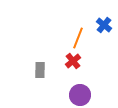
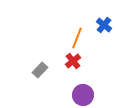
orange line: moved 1 px left
gray rectangle: rotated 42 degrees clockwise
purple circle: moved 3 px right
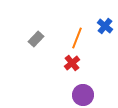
blue cross: moved 1 px right, 1 px down
red cross: moved 1 px left, 2 px down
gray rectangle: moved 4 px left, 31 px up
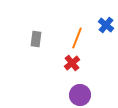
blue cross: moved 1 px right, 1 px up
gray rectangle: rotated 35 degrees counterclockwise
purple circle: moved 3 px left
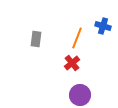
blue cross: moved 3 px left, 1 px down; rotated 21 degrees counterclockwise
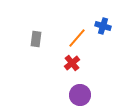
orange line: rotated 20 degrees clockwise
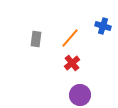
orange line: moved 7 px left
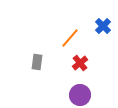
blue cross: rotated 28 degrees clockwise
gray rectangle: moved 1 px right, 23 px down
red cross: moved 8 px right
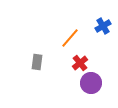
blue cross: rotated 14 degrees clockwise
purple circle: moved 11 px right, 12 px up
